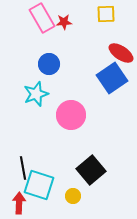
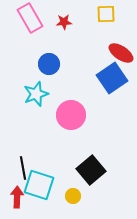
pink rectangle: moved 12 px left
red arrow: moved 2 px left, 6 px up
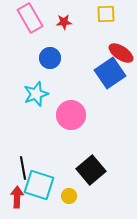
blue circle: moved 1 px right, 6 px up
blue square: moved 2 px left, 5 px up
yellow circle: moved 4 px left
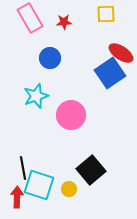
cyan star: moved 2 px down
yellow circle: moved 7 px up
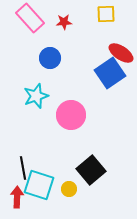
pink rectangle: rotated 12 degrees counterclockwise
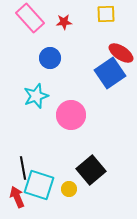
red arrow: rotated 25 degrees counterclockwise
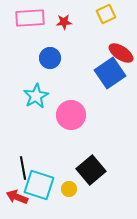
yellow square: rotated 24 degrees counterclockwise
pink rectangle: rotated 52 degrees counterclockwise
cyan star: rotated 10 degrees counterclockwise
red arrow: rotated 45 degrees counterclockwise
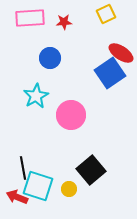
cyan square: moved 1 px left, 1 px down
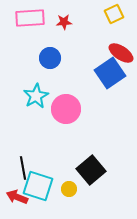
yellow square: moved 8 px right
pink circle: moved 5 px left, 6 px up
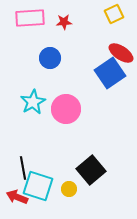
cyan star: moved 3 px left, 6 px down
